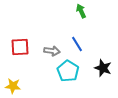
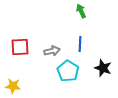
blue line: moved 3 px right; rotated 35 degrees clockwise
gray arrow: rotated 21 degrees counterclockwise
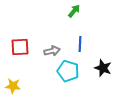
green arrow: moved 7 px left; rotated 64 degrees clockwise
cyan pentagon: rotated 15 degrees counterclockwise
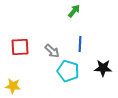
gray arrow: rotated 56 degrees clockwise
black star: rotated 18 degrees counterclockwise
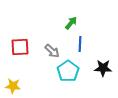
green arrow: moved 3 px left, 12 px down
cyan pentagon: rotated 20 degrees clockwise
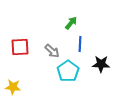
black star: moved 2 px left, 4 px up
yellow star: moved 1 px down
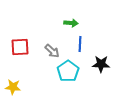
green arrow: rotated 56 degrees clockwise
